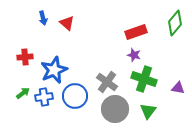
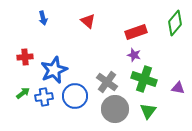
red triangle: moved 21 px right, 2 px up
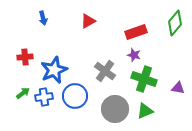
red triangle: rotated 49 degrees clockwise
gray cross: moved 2 px left, 11 px up
green triangle: moved 3 px left; rotated 30 degrees clockwise
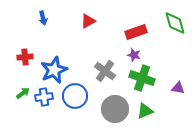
green diamond: rotated 55 degrees counterclockwise
green cross: moved 2 px left, 1 px up
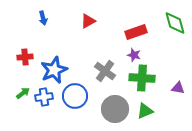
green cross: rotated 15 degrees counterclockwise
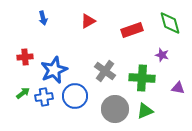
green diamond: moved 5 px left
red rectangle: moved 4 px left, 2 px up
purple star: moved 28 px right
